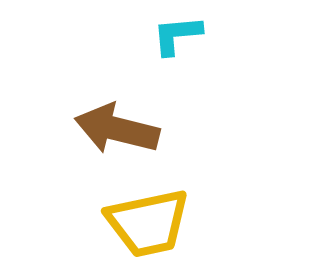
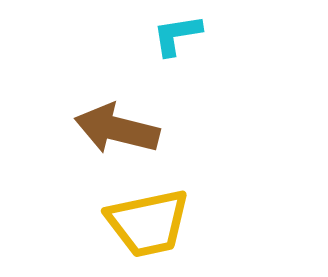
cyan L-shape: rotated 4 degrees counterclockwise
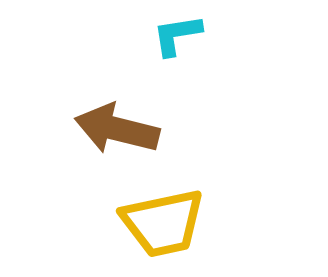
yellow trapezoid: moved 15 px right
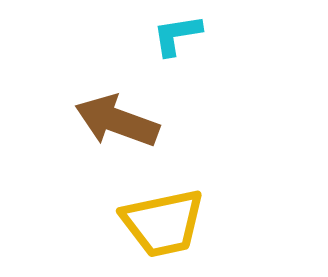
brown arrow: moved 8 px up; rotated 6 degrees clockwise
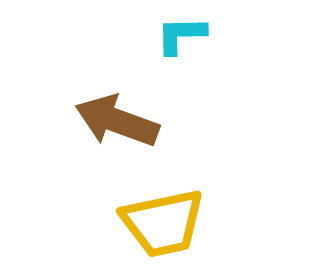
cyan L-shape: moved 4 px right; rotated 8 degrees clockwise
